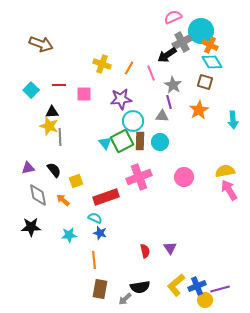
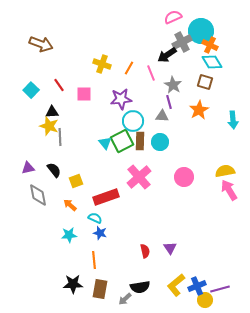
red line at (59, 85): rotated 56 degrees clockwise
pink cross at (139, 177): rotated 20 degrees counterclockwise
orange arrow at (63, 200): moved 7 px right, 5 px down
black star at (31, 227): moved 42 px right, 57 px down
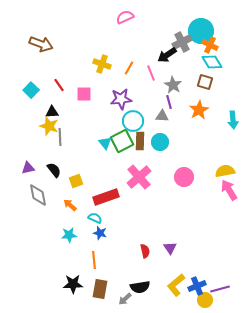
pink semicircle at (173, 17): moved 48 px left
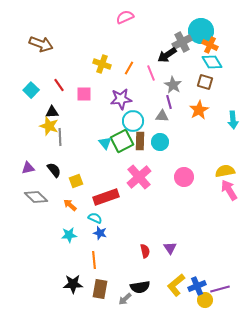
gray diamond at (38, 195): moved 2 px left, 2 px down; rotated 35 degrees counterclockwise
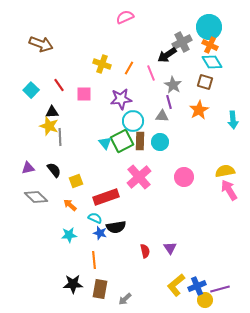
cyan circle at (201, 31): moved 8 px right, 4 px up
black semicircle at (140, 287): moved 24 px left, 60 px up
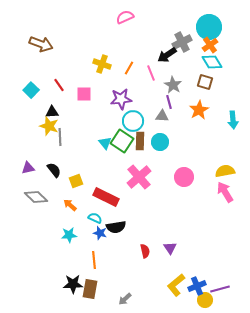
orange cross at (210, 45): rotated 28 degrees clockwise
green square at (122, 141): rotated 30 degrees counterclockwise
pink arrow at (229, 190): moved 4 px left, 2 px down
red rectangle at (106, 197): rotated 45 degrees clockwise
brown rectangle at (100, 289): moved 10 px left
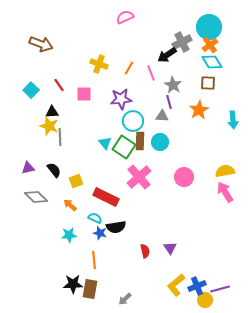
yellow cross at (102, 64): moved 3 px left
brown square at (205, 82): moved 3 px right, 1 px down; rotated 14 degrees counterclockwise
green square at (122, 141): moved 2 px right, 6 px down
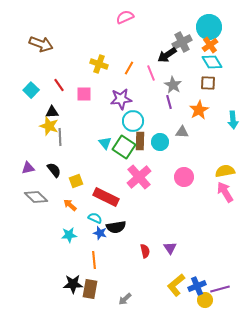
gray triangle at (162, 116): moved 20 px right, 16 px down
